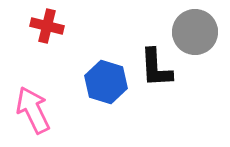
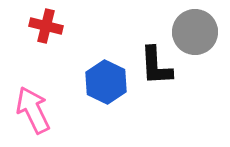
red cross: moved 1 px left
black L-shape: moved 2 px up
blue hexagon: rotated 9 degrees clockwise
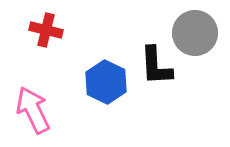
red cross: moved 4 px down
gray circle: moved 1 px down
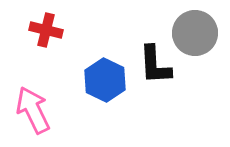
black L-shape: moved 1 px left, 1 px up
blue hexagon: moved 1 px left, 2 px up
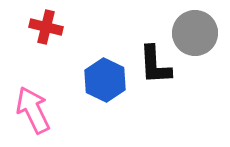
red cross: moved 3 px up
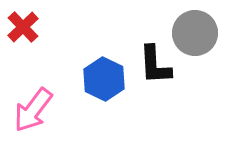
red cross: moved 23 px left; rotated 32 degrees clockwise
blue hexagon: moved 1 px left, 1 px up
pink arrow: rotated 117 degrees counterclockwise
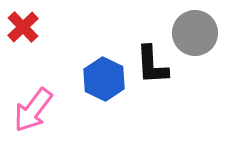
black L-shape: moved 3 px left
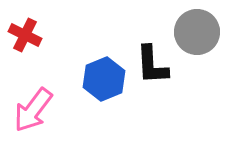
red cross: moved 2 px right, 8 px down; rotated 20 degrees counterclockwise
gray circle: moved 2 px right, 1 px up
blue hexagon: rotated 12 degrees clockwise
